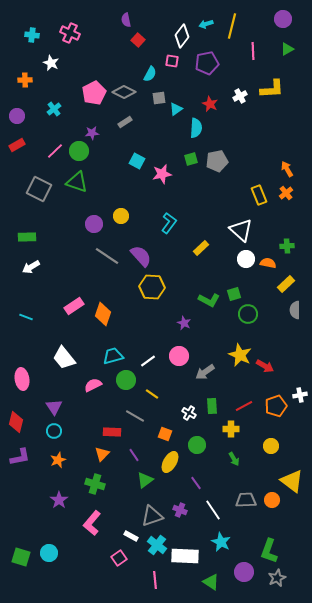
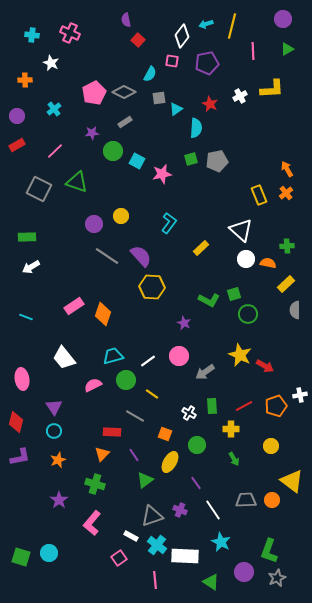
green circle at (79, 151): moved 34 px right
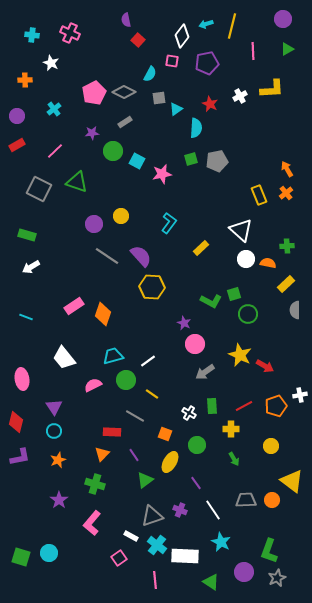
green rectangle at (27, 237): moved 2 px up; rotated 18 degrees clockwise
green L-shape at (209, 300): moved 2 px right, 1 px down
pink circle at (179, 356): moved 16 px right, 12 px up
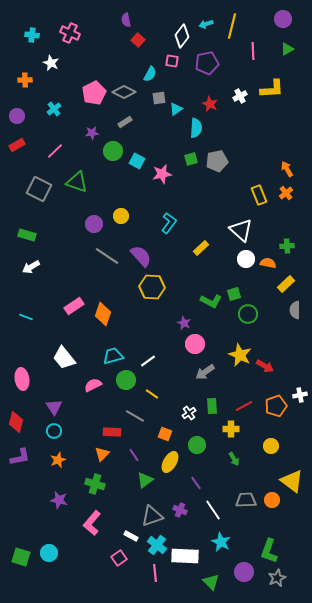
white cross at (189, 413): rotated 24 degrees clockwise
purple star at (59, 500): rotated 24 degrees counterclockwise
pink line at (155, 580): moved 7 px up
green triangle at (211, 582): rotated 12 degrees clockwise
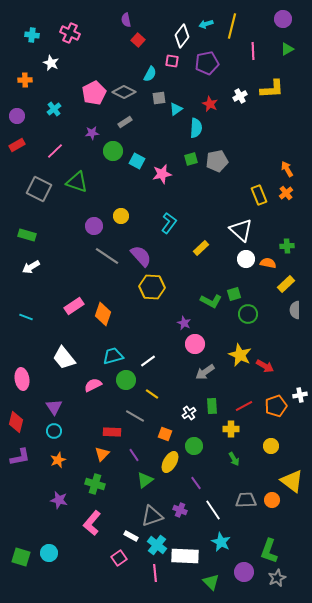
purple circle at (94, 224): moved 2 px down
green circle at (197, 445): moved 3 px left, 1 px down
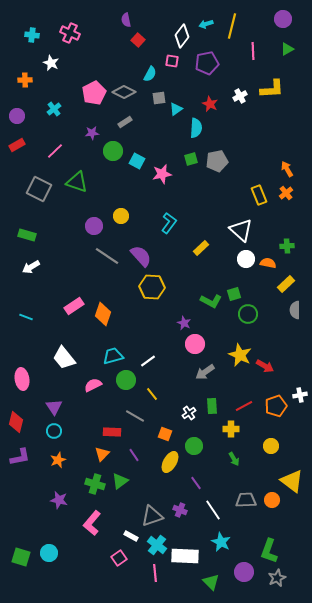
yellow line at (152, 394): rotated 16 degrees clockwise
green triangle at (145, 480): moved 25 px left, 1 px down
